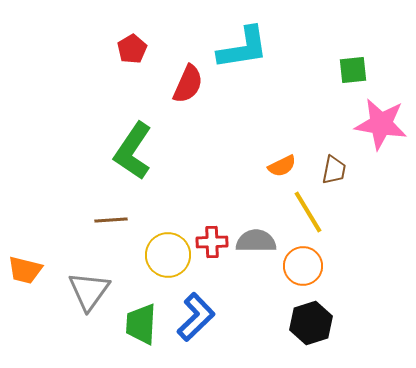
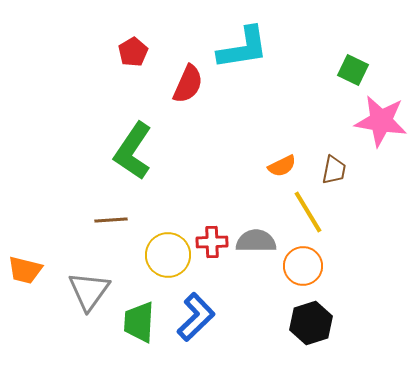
red pentagon: moved 1 px right, 3 px down
green square: rotated 32 degrees clockwise
pink star: moved 3 px up
green trapezoid: moved 2 px left, 2 px up
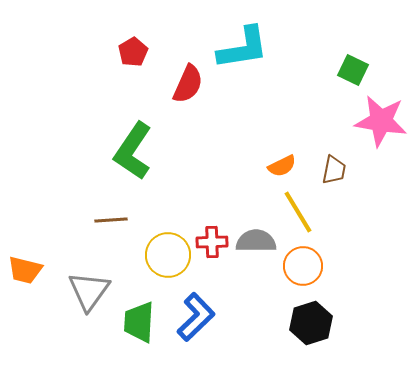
yellow line: moved 10 px left
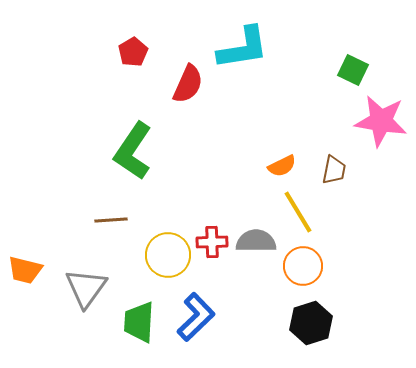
gray triangle: moved 3 px left, 3 px up
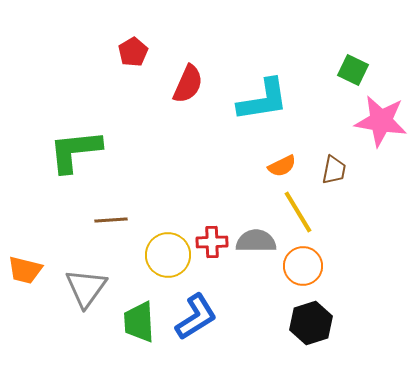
cyan L-shape: moved 20 px right, 52 px down
green L-shape: moved 58 px left; rotated 50 degrees clockwise
blue L-shape: rotated 12 degrees clockwise
green trapezoid: rotated 6 degrees counterclockwise
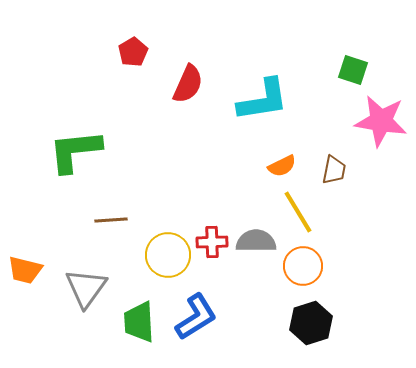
green square: rotated 8 degrees counterclockwise
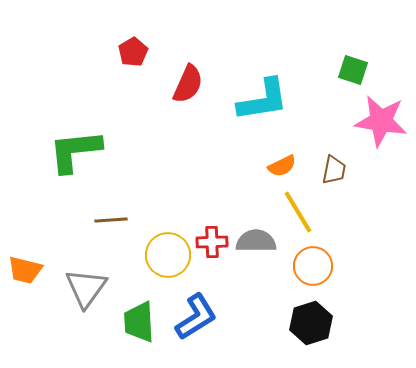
orange circle: moved 10 px right
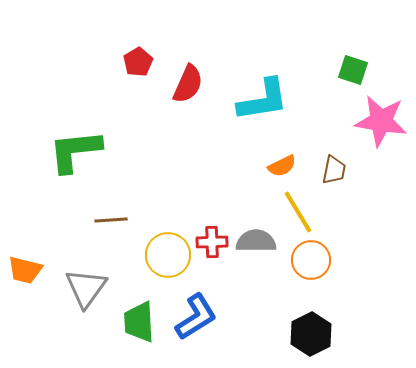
red pentagon: moved 5 px right, 10 px down
orange circle: moved 2 px left, 6 px up
black hexagon: moved 11 px down; rotated 9 degrees counterclockwise
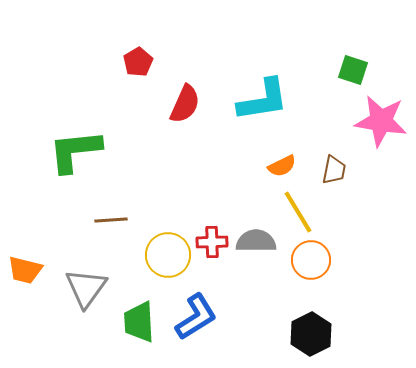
red semicircle: moved 3 px left, 20 px down
